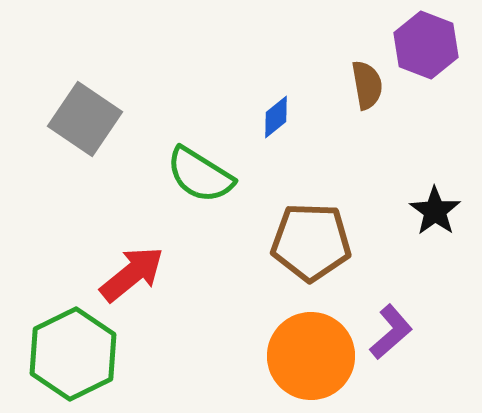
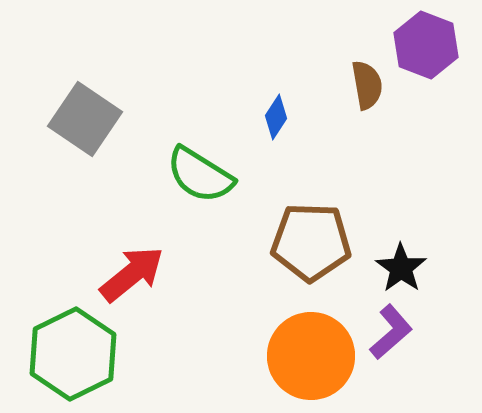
blue diamond: rotated 18 degrees counterclockwise
black star: moved 34 px left, 57 px down
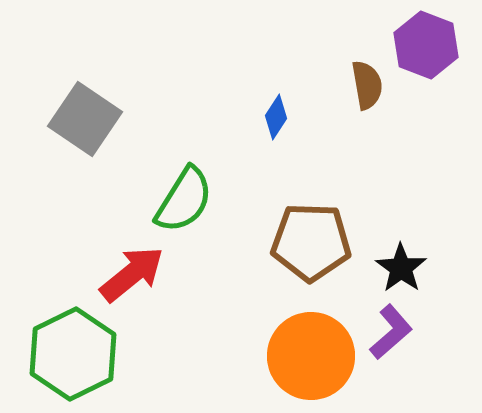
green semicircle: moved 16 px left, 25 px down; rotated 90 degrees counterclockwise
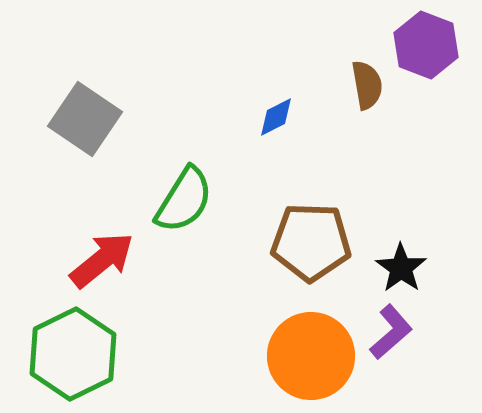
blue diamond: rotated 30 degrees clockwise
red arrow: moved 30 px left, 14 px up
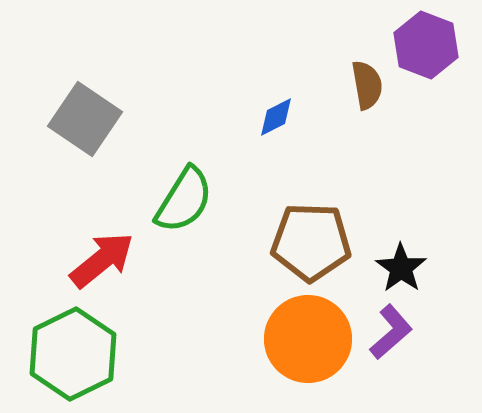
orange circle: moved 3 px left, 17 px up
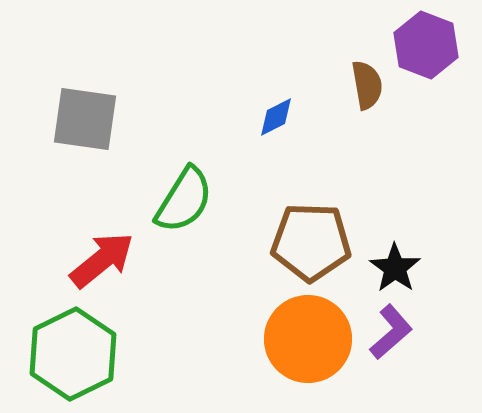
gray square: rotated 26 degrees counterclockwise
black star: moved 6 px left
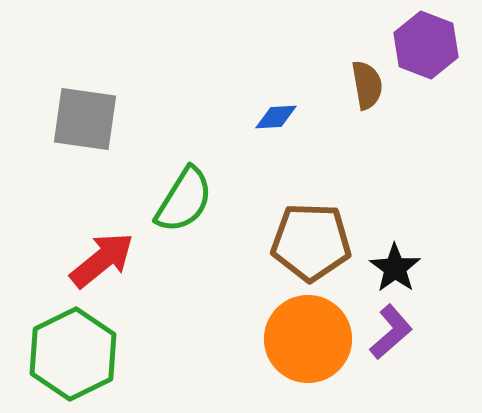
blue diamond: rotated 24 degrees clockwise
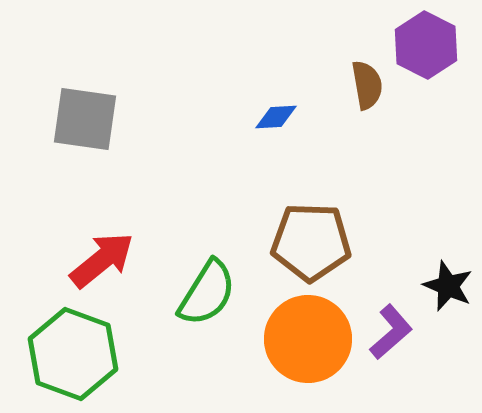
purple hexagon: rotated 6 degrees clockwise
green semicircle: moved 23 px right, 93 px down
black star: moved 53 px right, 18 px down; rotated 12 degrees counterclockwise
green hexagon: rotated 14 degrees counterclockwise
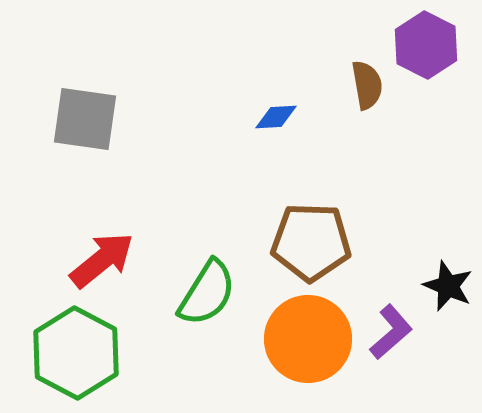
green hexagon: moved 3 px right, 1 px up; rotated 8 degrees clockwise
